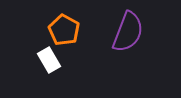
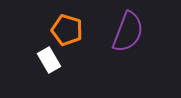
orange pentagon: moved 3 px right; rotated 12 degrees counterclockwise
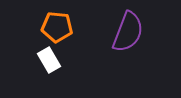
orange pentagon: moved 10 px left, 3 px up; rotated 12 degrees counterclockwise
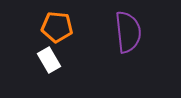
purple semicircle: rotated 27 degrees counterclockwise
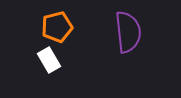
orange pentagon: rotated 20 degrees counterclockwise
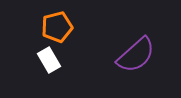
purple semicircle: moved 8 px right, 23 px down; rotated 54 degrees clockwise
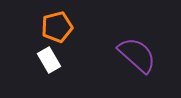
purple semicircle: moved 1 px right; rotated 96 degrees counterclockwise
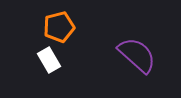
orange pentagon: moved 2 px right
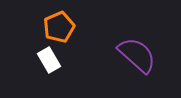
orange pentagon: rotated 8 degrees counterclockwise
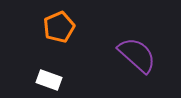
white rectangle: moved 20 px down; rotated 40 degrees counterclockwise
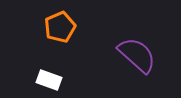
orange pentagon: moved 1 px right
